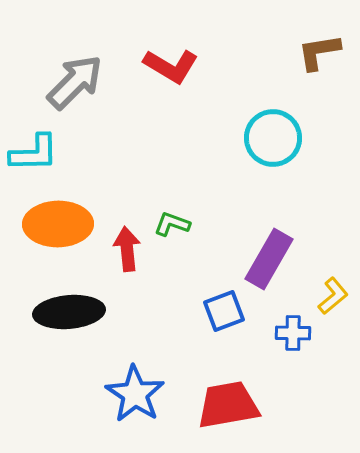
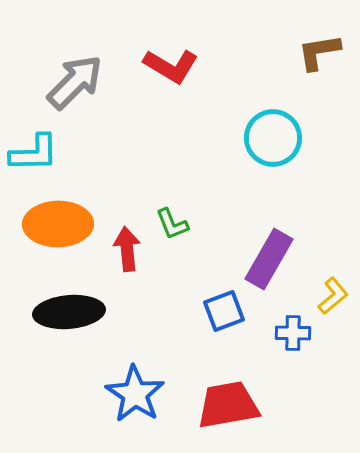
green L-shape: rotated 132 degrees counterclockwise
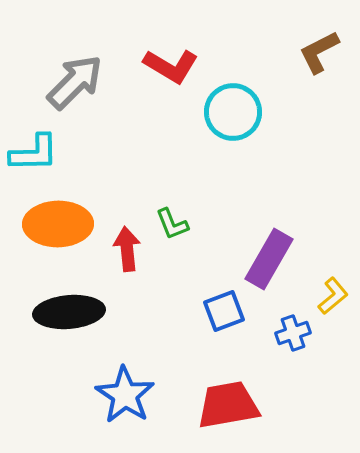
brown L-shape: rotated 18 degrees counterclockwise
cyan circle: moved 40 px left, 26 px up
blue cross: rotated 20 degrees counterclockwise
blue star: moved 10 px left, 1 px down
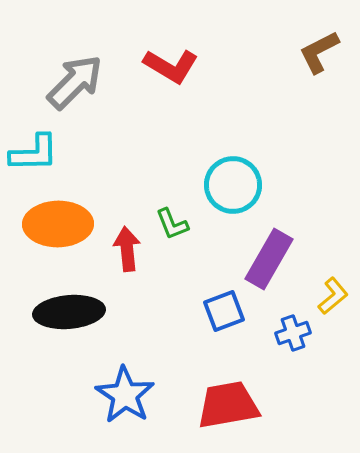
cyan circle: moved 73 px down
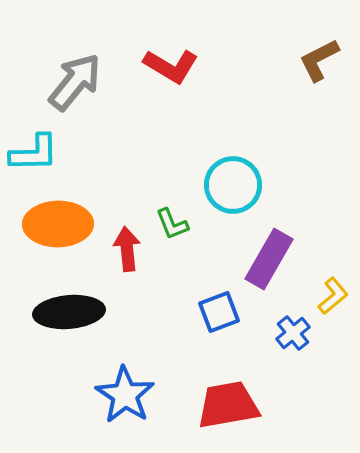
brown L-shape: moved 8 px down
gray arrow: rotated 6 degrees counterclockwise
blue square: moved 5 px left, 1 px down
blue cross: rotated 20 degrees counterclockwise
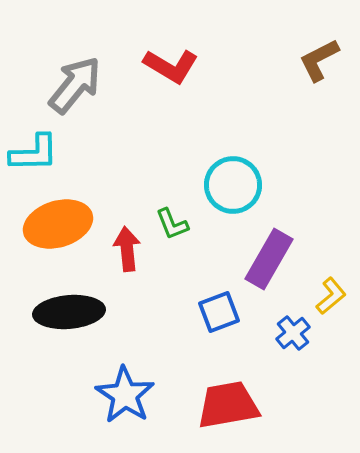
gray arrow: moved 3 px down
orange ellipse: rotated 16 degrees counterclockwise
yellow L-shape: moved 2 px left
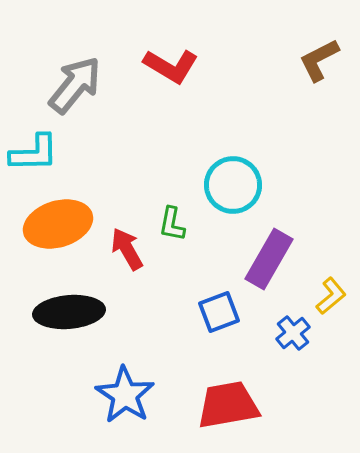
green L-shape: rotated 33 degrees clockwise
red arrow: rotated 24 degrees counterclockwise
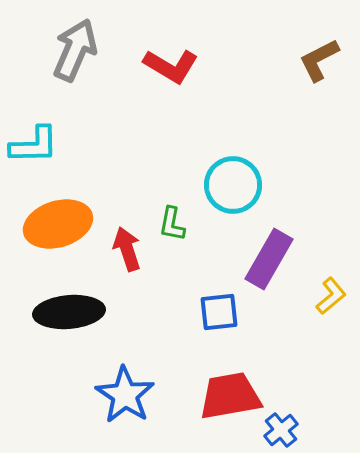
gray arrow: moved 35 px up; rotated 16 degrees counterclockwise
cyan L-shape: moved 8 px up
red arrow: rotated 12 degrees clockwise
blue square: rotated 15 degrees clockwise
blue cross: moved 12 px left, 97 px down
red trapezoid: moved 2 px right, 9 px up
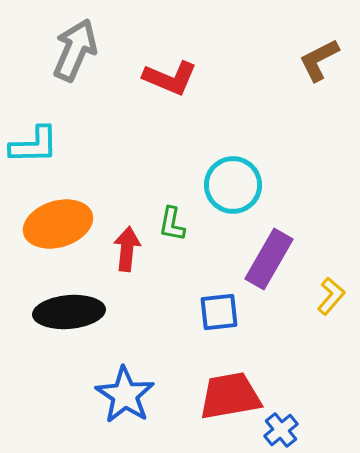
red L-shape: moved 1 px left, 12 px down; rotated 8 degrees counterclockwise
red arrow: rotated 24 degrees clockwise
yellow L-shape: rotated 9 degrees counterclockwise
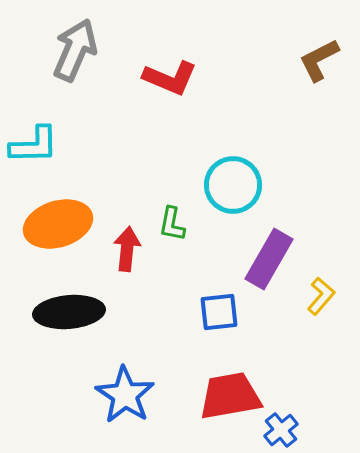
yellow L-shape: moved 10 px left
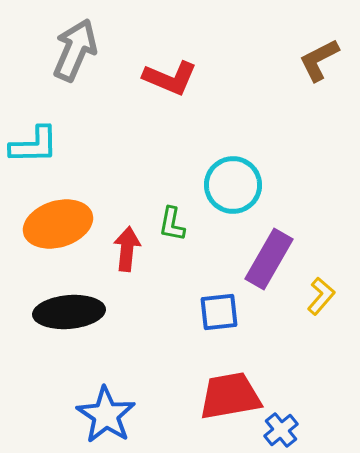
blue star: moved 19 px left, 20 px down
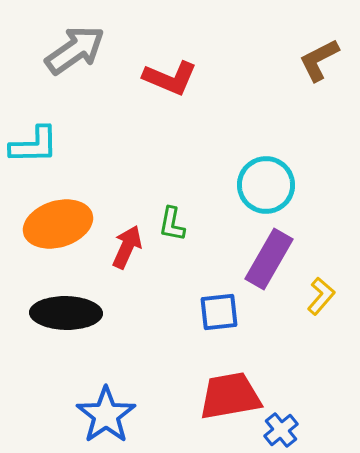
gray arrow: rotated 32 degrees clockwise
cyan circle: moved 33 px right
red arrow: moved 2 px up; rotated 18 degrees clockwise
black ellipse: moved 3 px left, 1 px down; rotated 6 degrees clockwise
blue star: rotated 4 degrees clockwise
